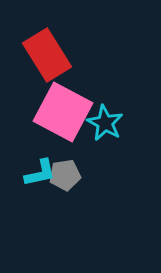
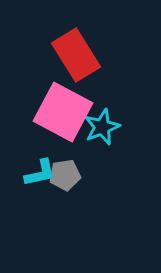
red rectangle: moved 29 px right
cyan star: moved 3 px left, 4 px down; rotated 21 degrees clockwise
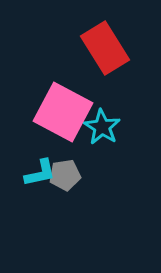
red rectangle: moved 29 px right, 7 px up
cyan star: rotated 18 degrees counterclockwise
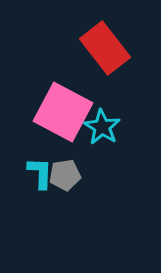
red rectangle: rotated 6 degrees counterclockwise
cyan L-shape: rotated 76 degrees counterclockwise
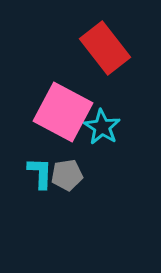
gray pentagon: moved 2 px right
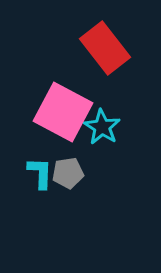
gray pentagon: moved 1 px right, 2 px up
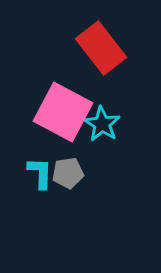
red rectangle: moved 4 px left
cyan star: moved 3 px up
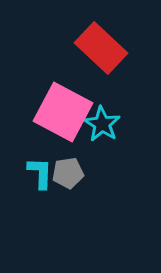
red rectangle: rotated 9 degrees counterclockwise
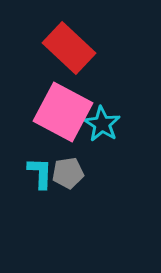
red rectangle: moved 32 px left
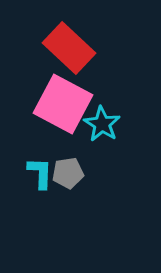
pink square: moved 8 px up
